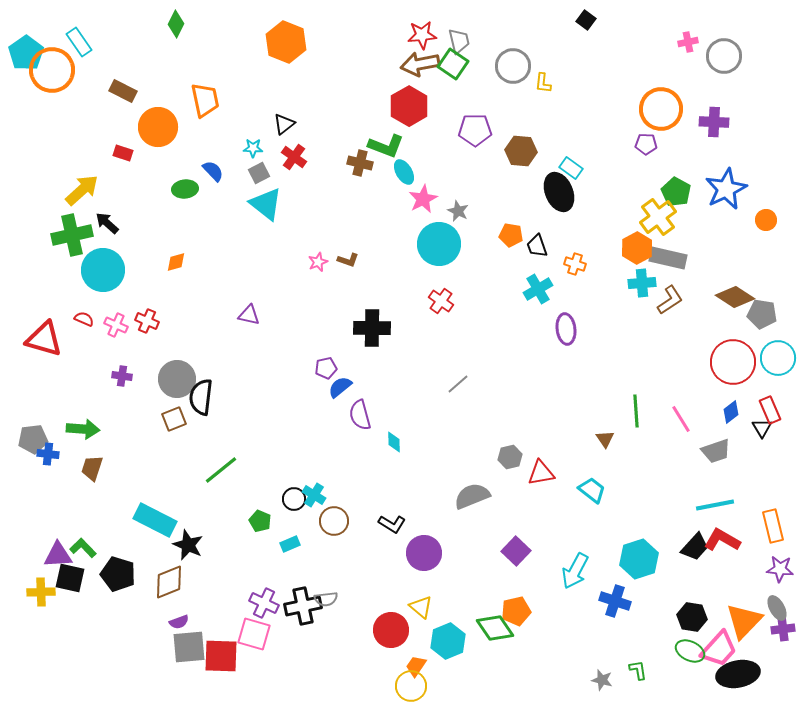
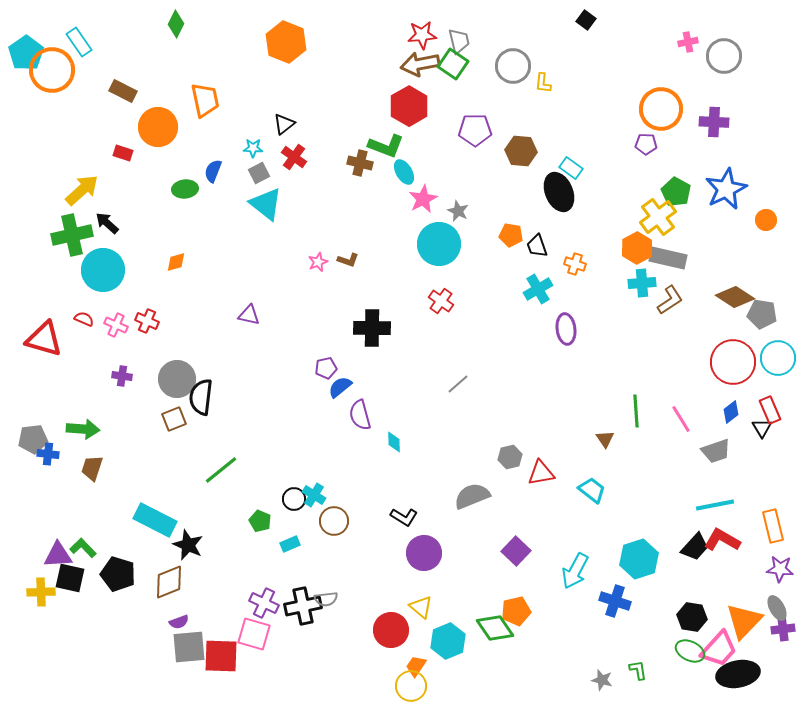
blue semicircle at (213, 171): rotated 115 degrees counterclockwise
black L-shape at (392, 524): moved 12 px right, 7 px up
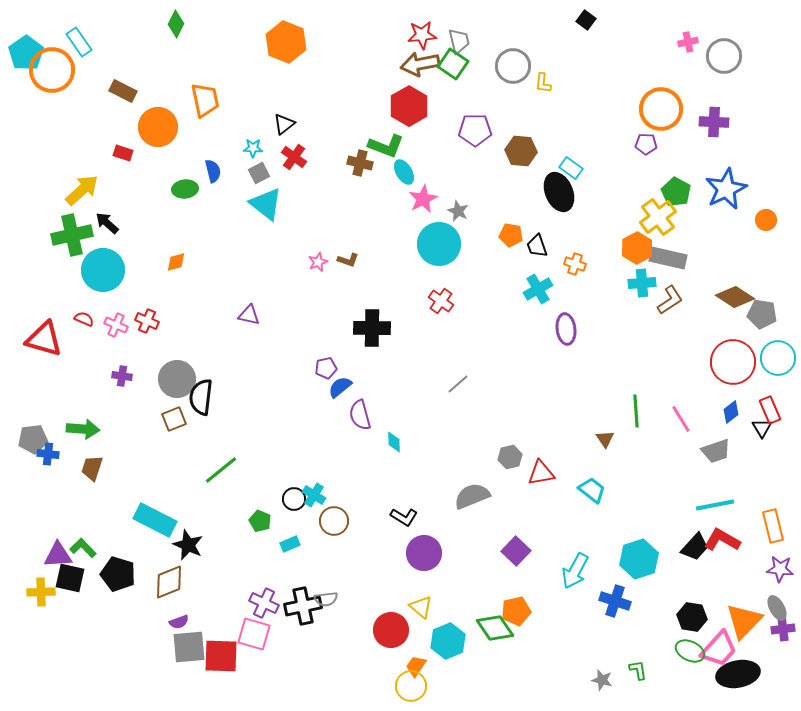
blue semicircle at (213, 171): rotated 145 degrees clockwise
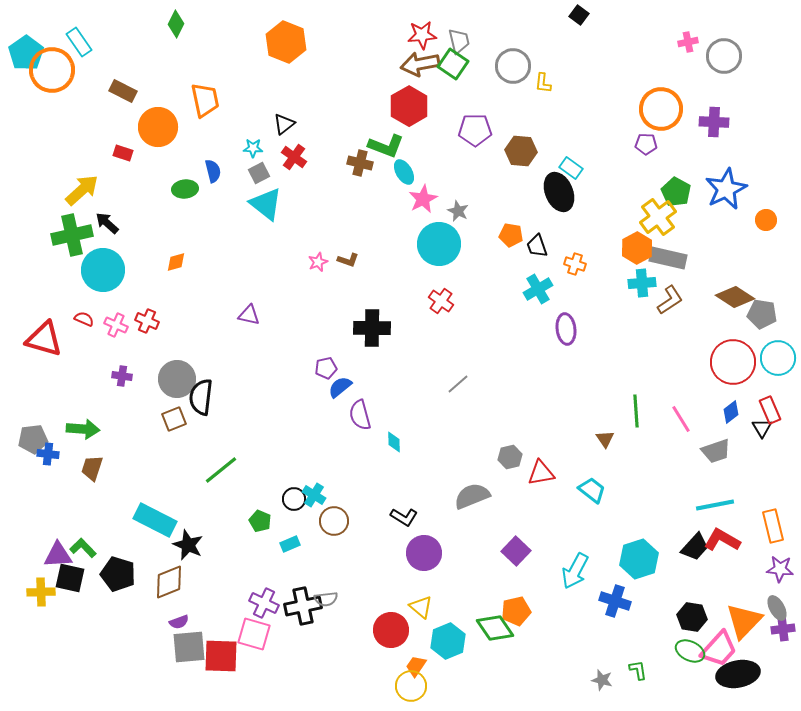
black square at (586, 20): moved 7 px left, 5 px up
